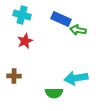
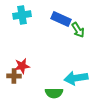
cyan cross: rotated 24 degrees counterclockwise
green arrow: rotated 133 degrees counterclockwise
red star: moved 3 px left, 25 px down; rotated 14 degrees clockwise
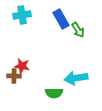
blue rectangle: rotated 36 degrees clockwise
red star: rotated 21 degrees clockwise
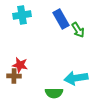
red star: moved 2 px left, 1 px up
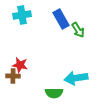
brown cross: moved 1 px left
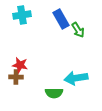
brown cross: moved 3 px right, 1 px down
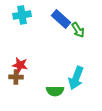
blue rectangle: rotated 18 degrees counterclockwise
cyan arrow: rotated 60 degrees counterclockwise
green semicircle: moved 1 px right, 2 px up
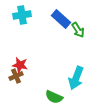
brown cross: moved 1 px up; rotated 24 degrees counterclockwise
green semicircle: moved 1 px left, 6 px down; rotated 24 degrees clockwise
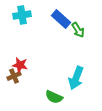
brown cross: moved 2 px left
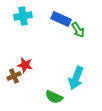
cyan cross: moved 1 px right, 1 px down
blue rectangle: rotated 18 degrees counterclockwise
red star: moved 5 px right
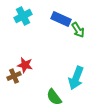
cyan cross: rotated 18 degrees counterclockwise
green semicircle: rotated 30 degrees clockwise
